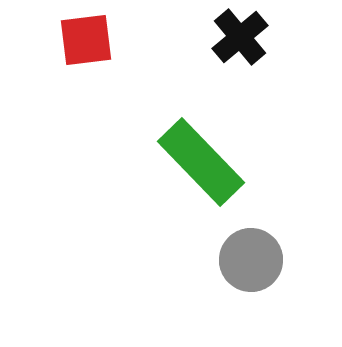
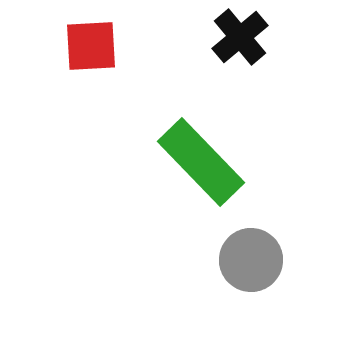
red square: moved 5 px right, 6 px down; rotated 4 degrees clockwise
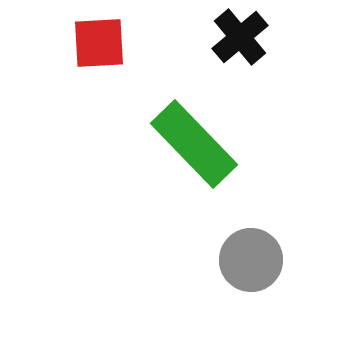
red square: moved 8 px right, 3 px up
green rectangle: moved 7 px left, 18 px up
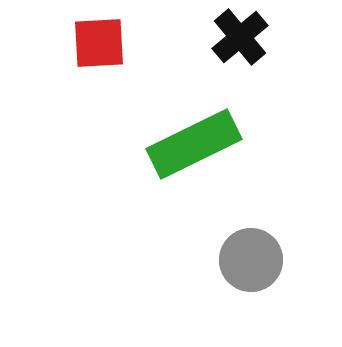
green rectangle: rotated 72 degrees counterclockwise
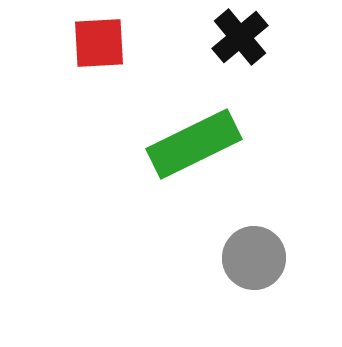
gray circle: moved 3 px right, 2 px up
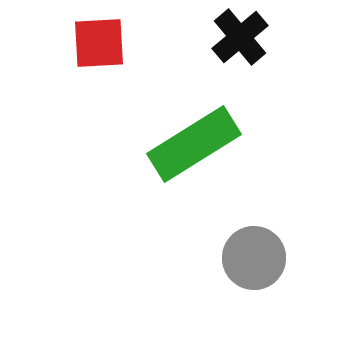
green rectangle: rotated 6 degrees counterclockwise
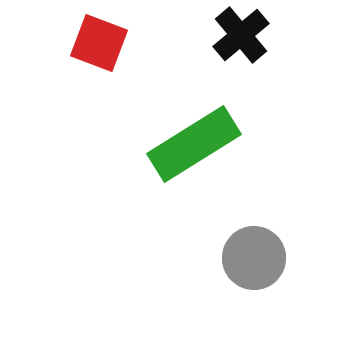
black cross: moved 1 px right, 2 px up
red square: rotated 24 degrees clockwise
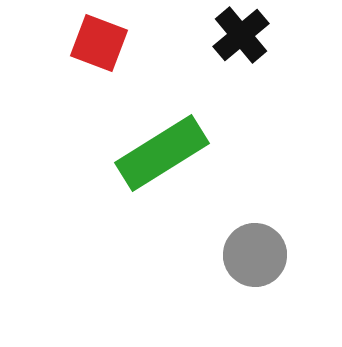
green rectangle: moved 32 px left, 9 px down
gray circle: moved 1 px right, 3 px up
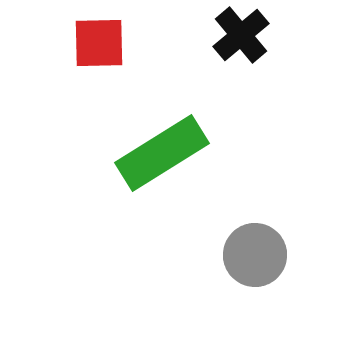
red square: rotated 22 degrees counterclockwise
